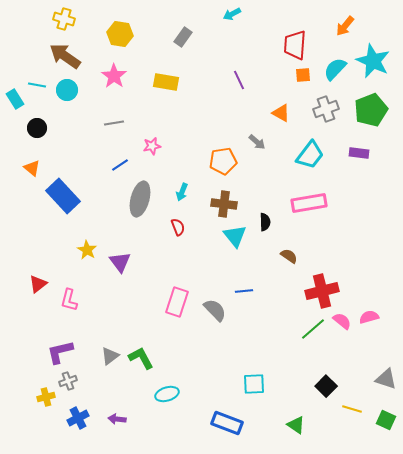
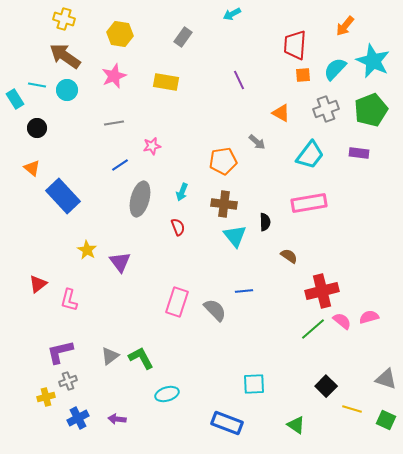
pink star at (114, 76): rotated 15 degrees clockwise
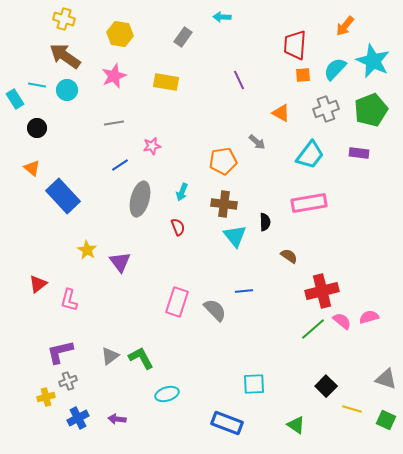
cyan arrow at (232, 14): moved 10 px left, 3 px down; rotated 30 degrees clockwise
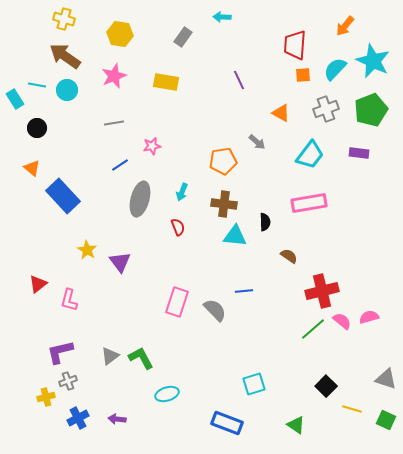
cyan triangle at (235, 236): rotated 45 degrees counterclockwise
cyan square at (254, 384): rotated 15 degrees counterclockwise
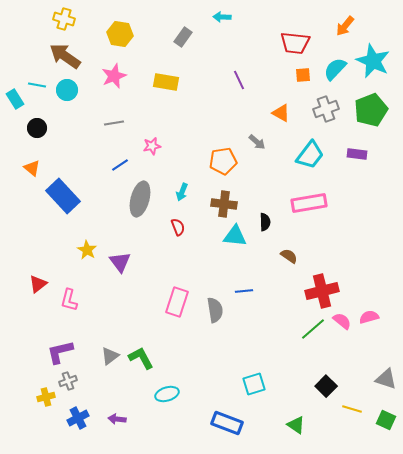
red trapezoid at (295, 45): moved 2 px up; rotated 88 degrees counterclockwise
purple rectangle at (359, 153): moved 2 px left, 1 px down
gray semicircle at (215, 310): rotated 35 degrees clockwise
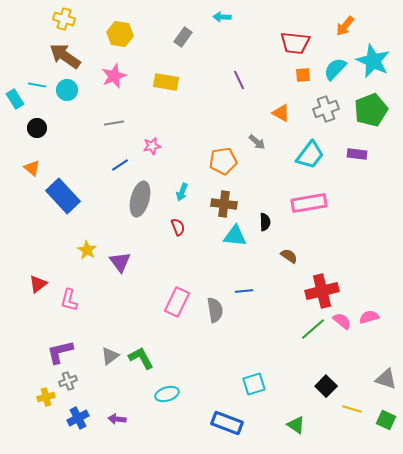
pink rectangle at (177, 302): rotated 8 degrees clockwise
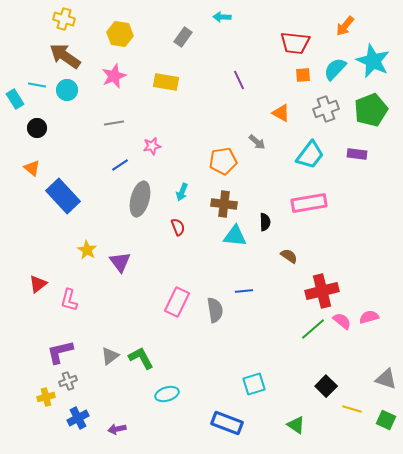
purple arrow at (117, 419): moved 10 px down; rotated 18 degrees counterclockwise
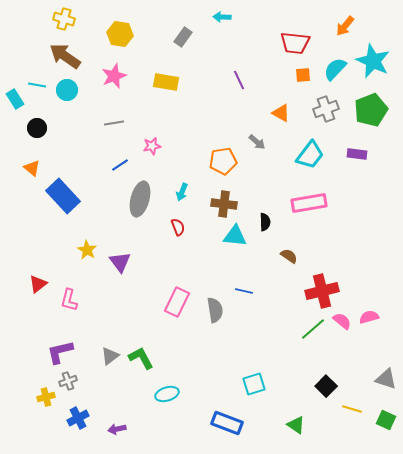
blue line at (244, 291): rotated 18 degrees clockwise
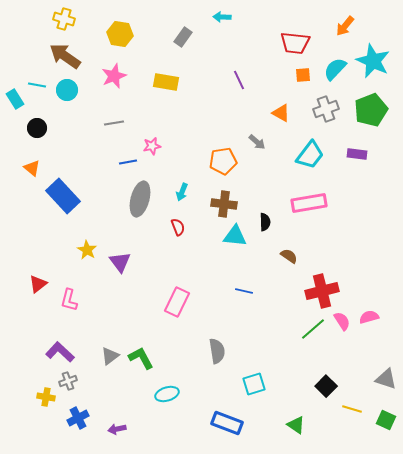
blue line at (120, 165): moved 8 px right, 3 px up; rotated 24 degrees clockwise
gray semicircle at (215, 310): moved 2 px right, 41 px down
pink semicircle at (342, 321): rotated 18 degrees clockwise
purple L-shape at (60, 352): rotated 56 degrees clockwise
yellow cross at (46, 397): rotated 24 degrees clockwise
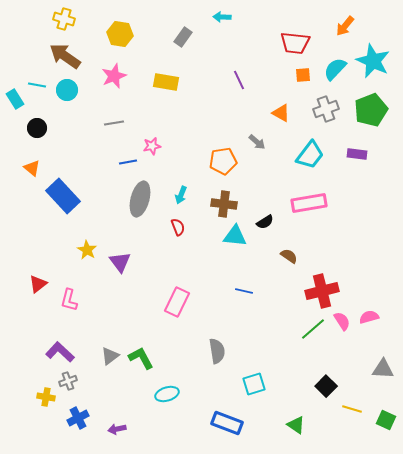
cyan arrow at (182, 192): moved 1 px left, 3 px down
black semicircle at (265, 222): rotated 60 degrees clockwise
gray triangle at (386, 379): moved 3 px left, 10 px up; rotated 15 degrees counterclockwise
